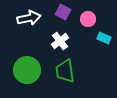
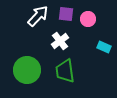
purple square: moved 3 px right, 2 px down; rotated 21 degrees counterclockwise
white arrow: moved 9 px right, 2 px up; rotated 35 degrees counterclockwise
cyan rectangle: moved 9 px down
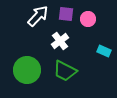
cyan rectangle: moved 4 px down
green trapezoid: rotated 55 degrees counterclockwise
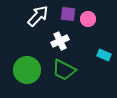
purple square: moved 2 px right
white cross: rotated 12 degrees clockwise
cyan rectangle: moved 4 px down
green trapezoid: moved 1 px left, 1 px up
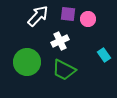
cyan rectangle: rotated 32 degrees clockwise
green circle: moved 8 px up
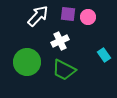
pink circle: moved 2 px up
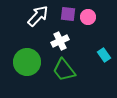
green trapezoid: rotated 25 degrees clockwise
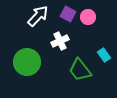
purple square: rotated 21 degrees clockwise
green trapezoid: moved 16 px right
